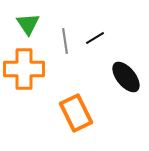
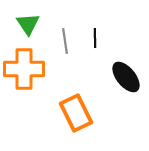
black line: rotated 60 degrees counterclockwise
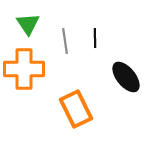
orange rectangle: moved 4 px up
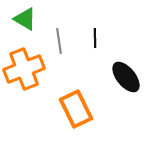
green triangle: moved 3 px left, 5 px up; rotated 25 degrees counterclockwise
gray line: moved 6 px left
orange cross: rotated 21 degrees counterclockwise
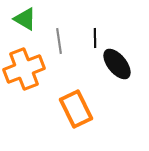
black ellipse: moved 9 px left, 13 px up
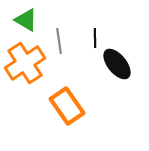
green triangle: moved 1 px right, 1 px down
orange cross: moved 1 px right, 6 px up; rotated 12 degrees counterclockwise
orange rectangle: moved 9 px left, 3 px up; rotated 9 degrees counterclockwise
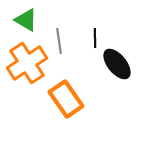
orange cross: moved 2 px right
orange rectangle: moved 1 px left, 7 px up
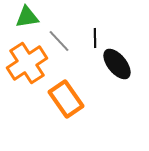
green triangle: moved 1 px right, 3 px up; rotated 40 degrees counterclockwise
gray line: rotated 35 degrees counterclockwise
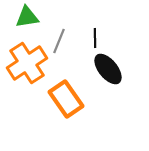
gray line: rotated 65 degrees clockwise
black ellipse: moved 9 px left, 5 px down
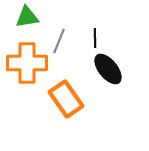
orange cross: rotated 33 degrees clockwise
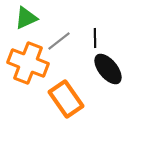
green triangle: moved 1 px left, 1 px down; rotated 15 degrees counterclockwise
gray line: rotated 30 degrees clockwise
orange cross: moved 1 px right; rotated 21 degrees clockwise
